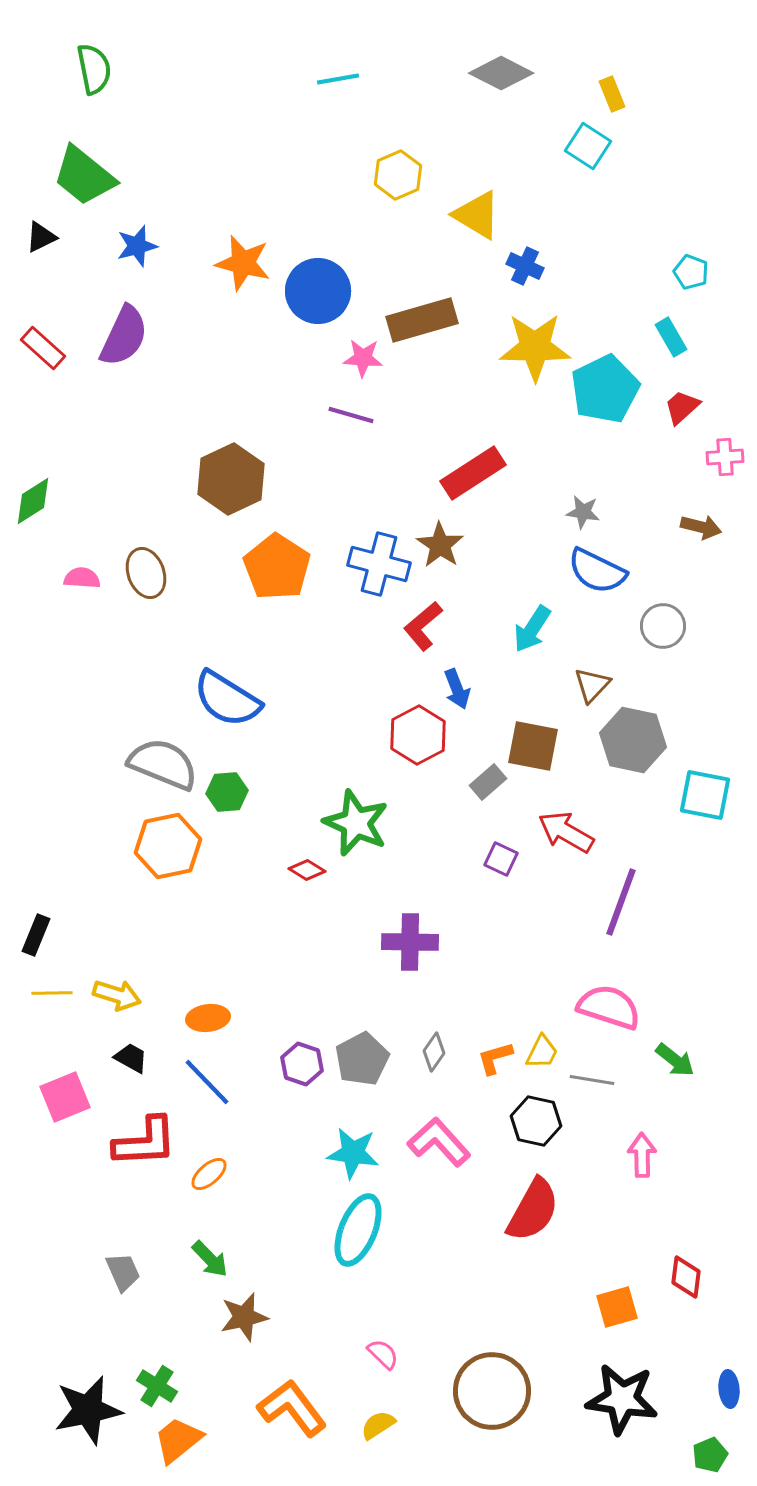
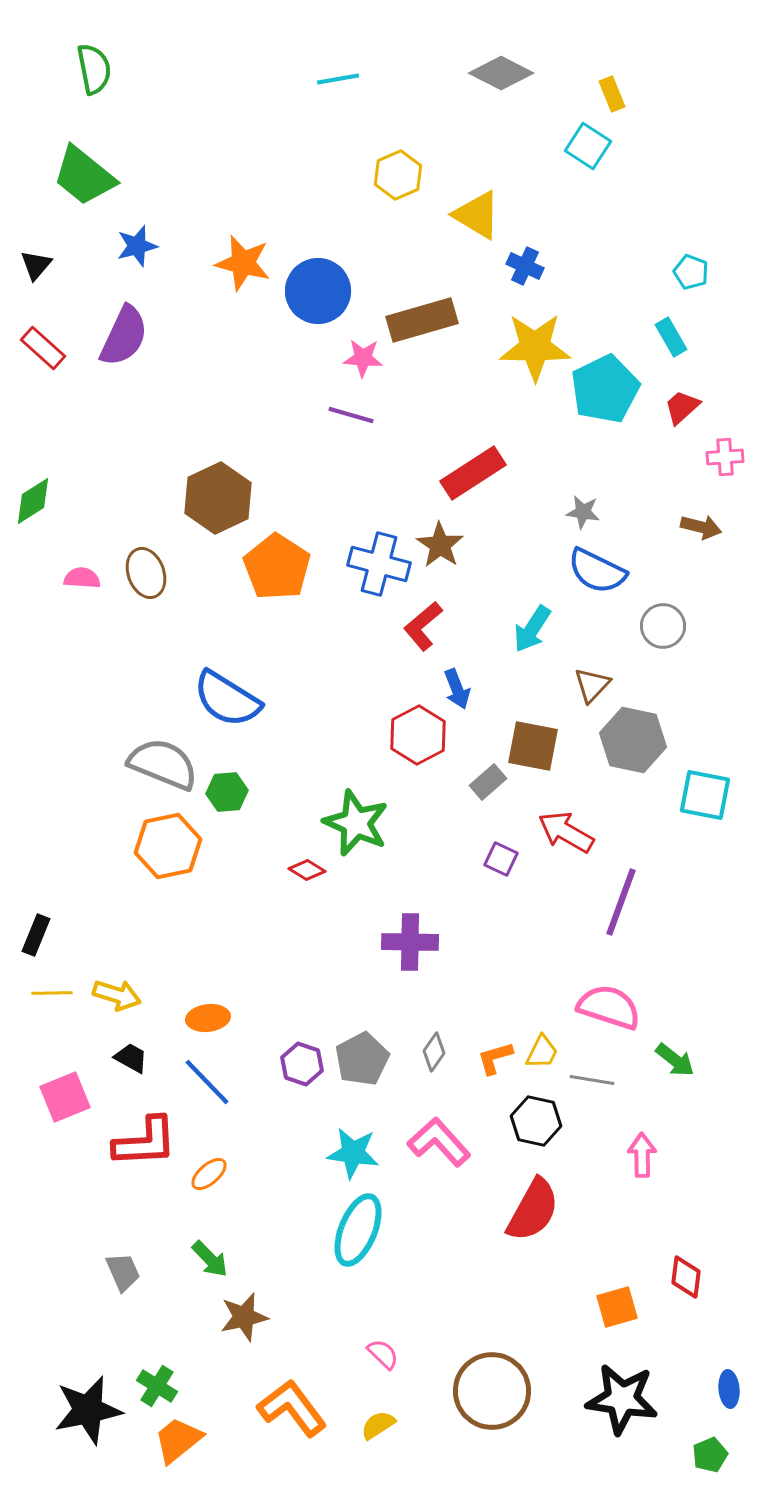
black triangle at (41, 237): moved 5 px left, 28 px down; rotated 24 degrees counterclockwise
brown hexagon at (231, 479): moved 13 px left, 19 px down
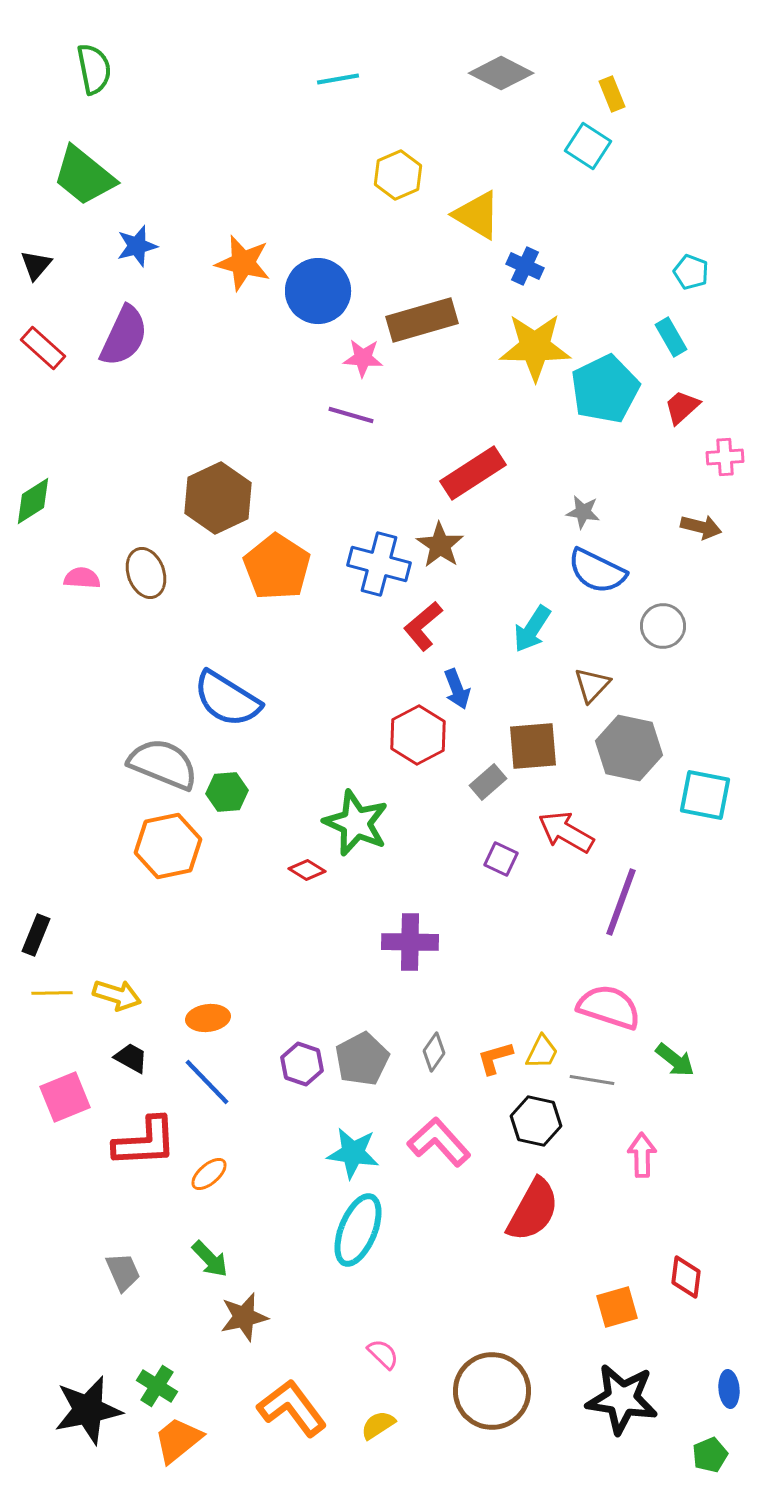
gray hexagon at (633, 740): moved 4 px left, 8 px down
brown square at (533, 746): rotated 16 degrees counterclockwise
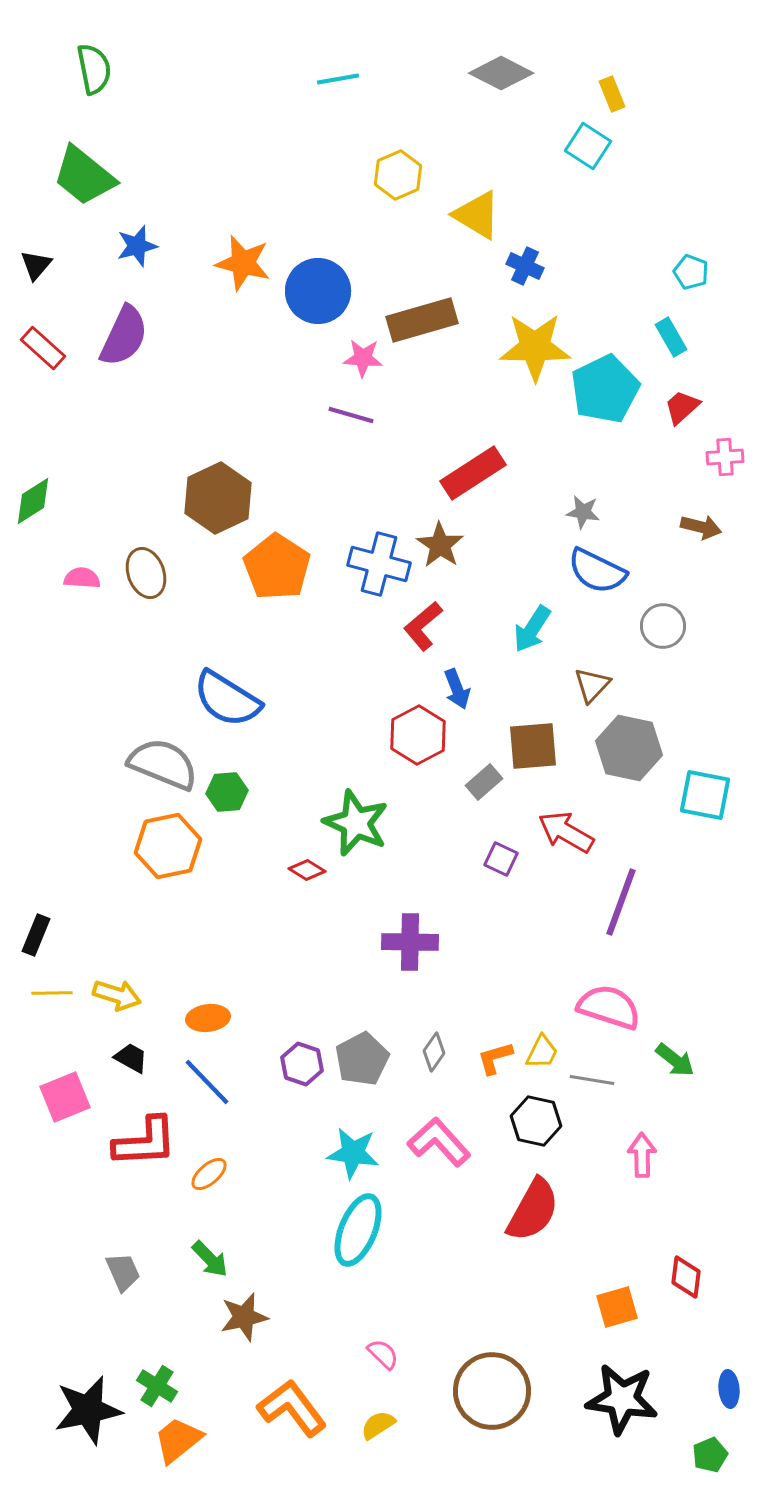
gray rectangle at (488, 782): moved 4 px left
